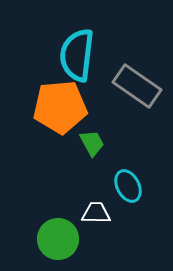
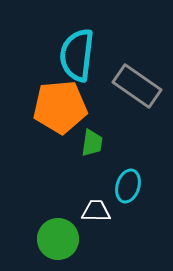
green trapezoid: rotated 36 degrees clockwise
cyan ellipse: rotated 44 degrees clockwise
white trapezoid: moved 2 px up
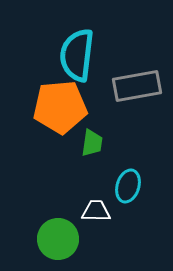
gray rectangle: rotated 45 degrees counterclockwise
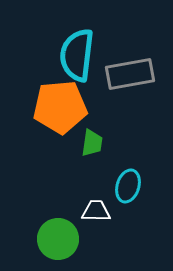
gray rectangle: moved 7 px left, 12 px up
